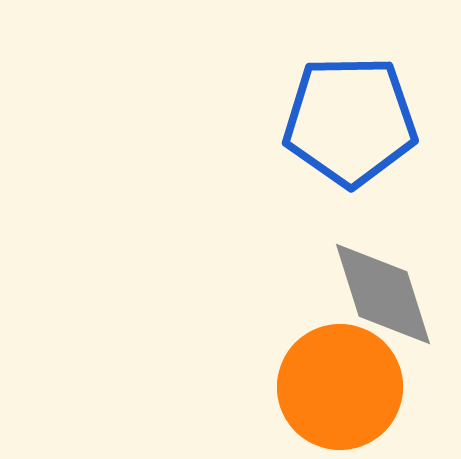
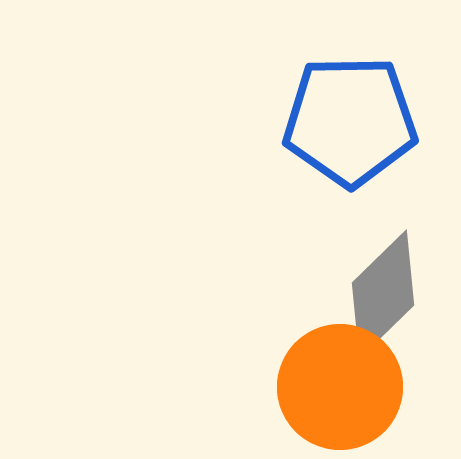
gray diamond: rotated 63 degrees clockwise
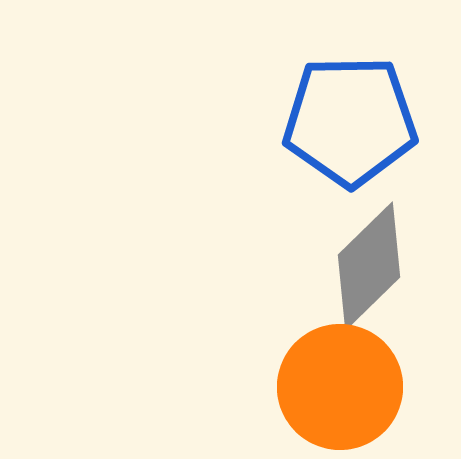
gray diamond: moved 14 px left, 28 px up
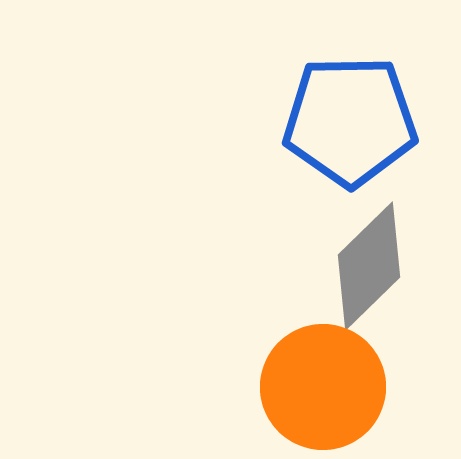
orange circle: moved 17 px left
